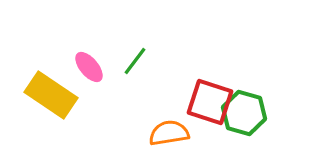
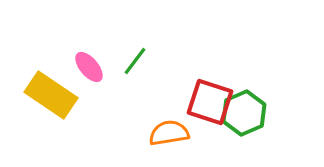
green hexagon: rotated 21 degrees clockwise
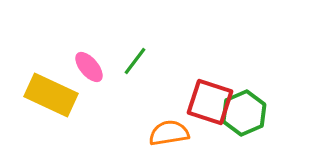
yellow rectangle: rotated 9 degrees counterclockwise
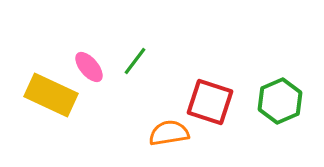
green hexagon: moved 36 px right, 12 px up
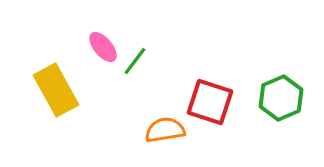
pink ellipse: moved 14 px right, 20 px up
yellow rectangle: moved 5 px right, 5 px up; rotated 36 degrees clockwise
green hexagon: moved 1 px right, 3 px up
orange semicircle: moved 4 px left, 3 px up
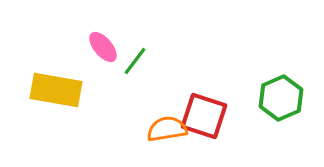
yellow rectangle: rotated 51 degrees counterclockwise
red square: moved 6 px left, 14 px down
orange semicircle: moved 2 px right, 1 px up
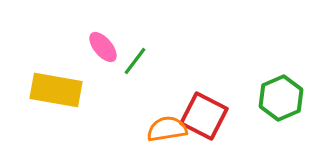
red square: rotated 9 degrees clockwise
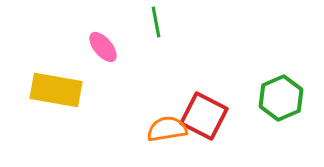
green line: moved 21 px right, 39 px up; rotated 48 degrees counterclockwise
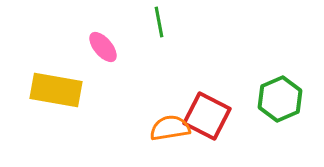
green line: moved 3 px right
green hexagon: moved 1 px left, 1 px down
red square: moved 3 px right
orange semicircle: moved 3 px right, 1 px up
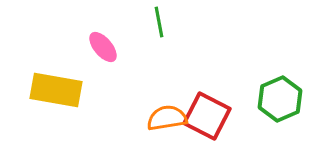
orange semicircle: moved 3 px left, 10 px up
